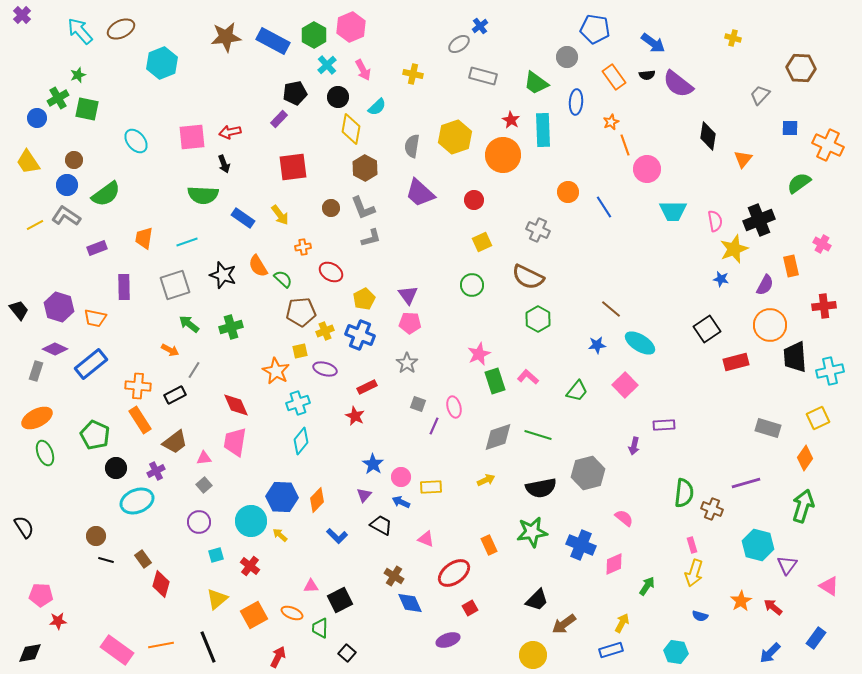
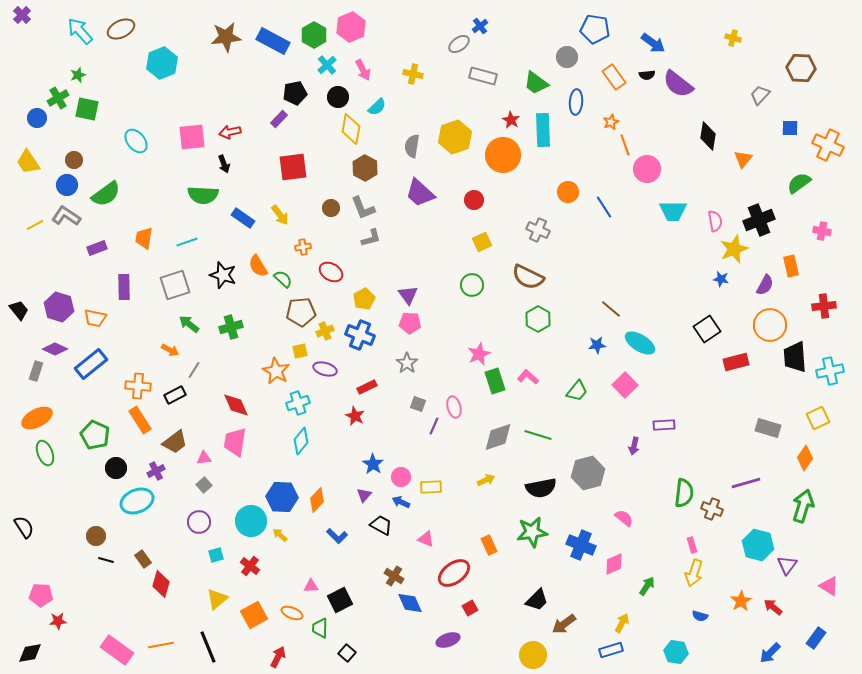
pink cross at (822, 244): moved 13 px up; rotated 18 degrees counterclockwise
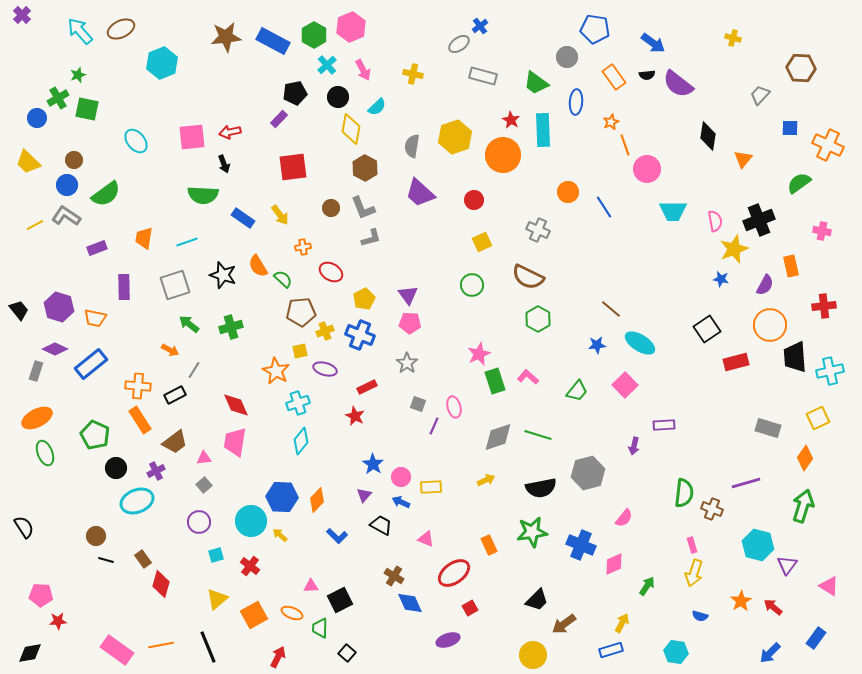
yellow trapezoid at (28, 162): rotated 12 degrees counterclockwise
pink semicircle at (624, 518): rotated 90 degrees clockwise
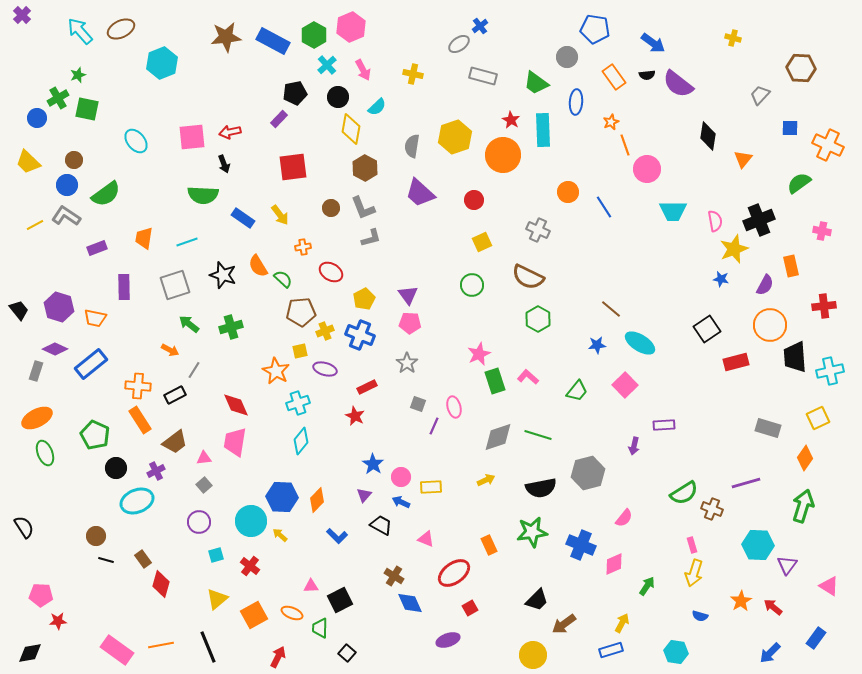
green semicircle at (684, 493): rotated 52 degrees clockwise
cyan hexagon at (758, 545): rotated 12 degrees counterclockwise
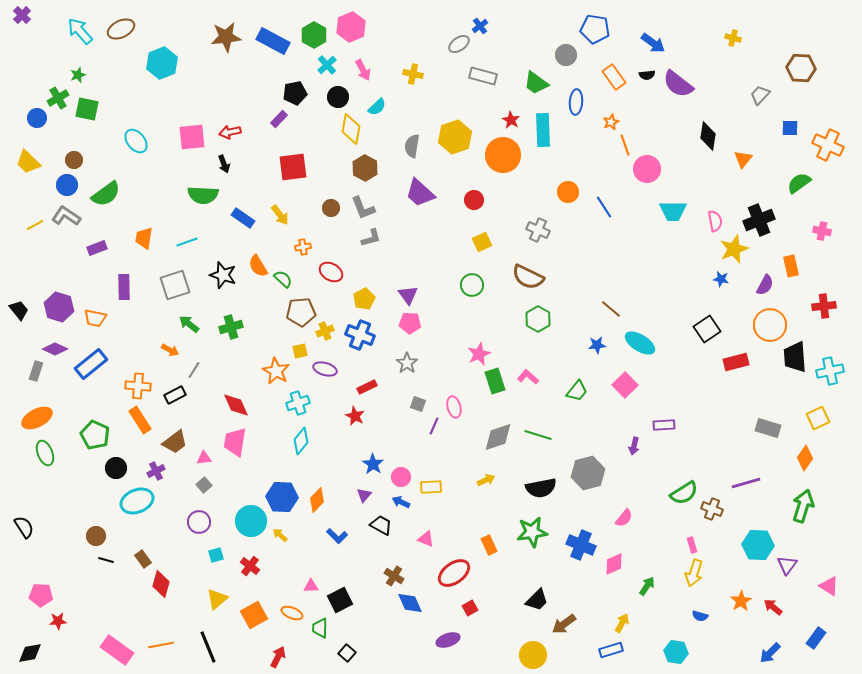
gray circle at (567, 57): moved 1 px left, 2 px up
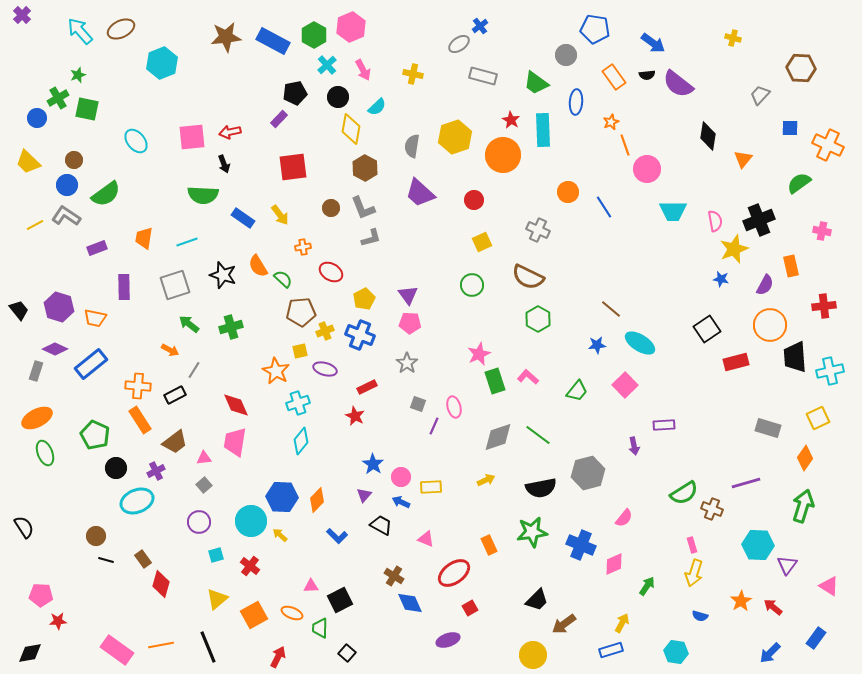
green line at (538, 435): rotated 20 degrees clockwise
purple arrow at (634, 446): rotated 24 degrees counterclockwise
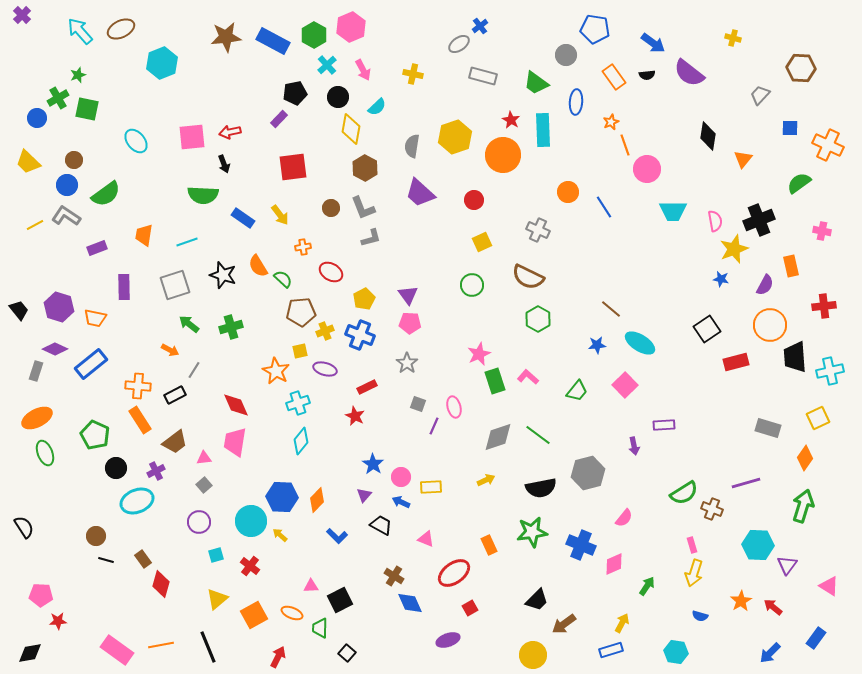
purple semicircle at (678, 84): moved 11 px right, 11 px up
orange trapezoid at (144, 238): moved 3 px up
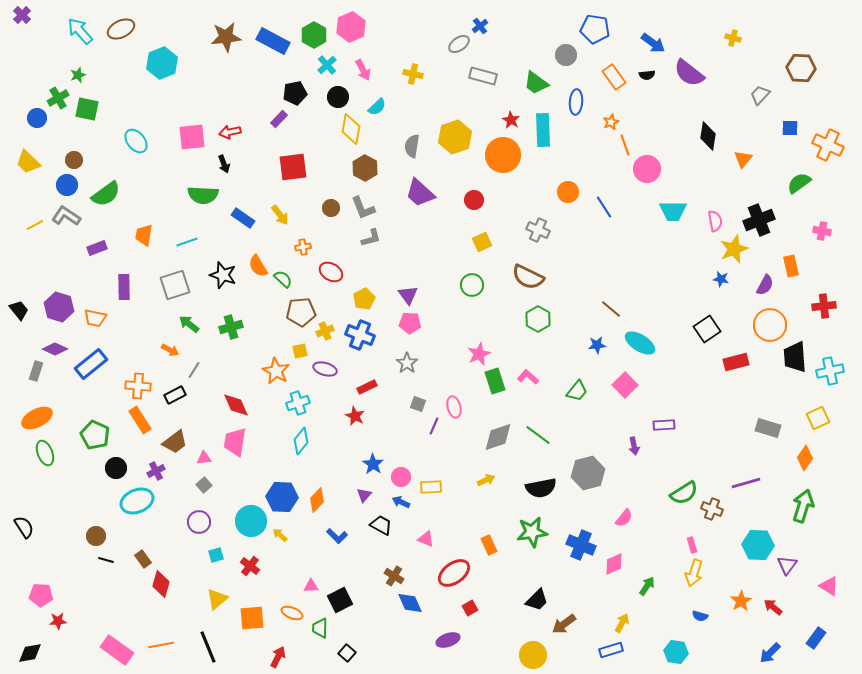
orange square at (254, 615): moved 2 px left, 3 px down; rotated 24 degrees clockwise
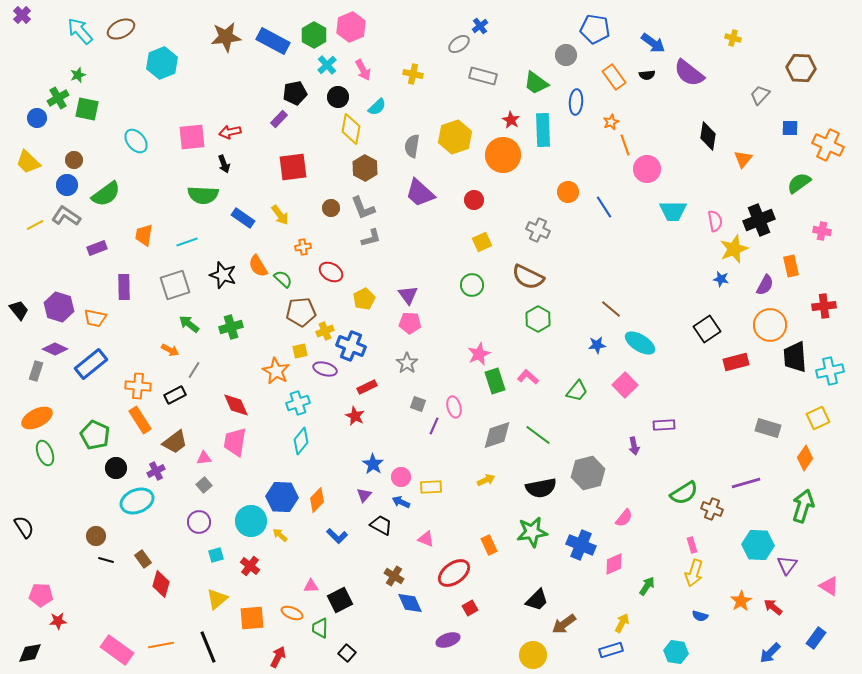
blue cross at (360, 335): moved 9 px left, 11 px down
gray diamond at (498, 437): moved 1 px left, 2 px up
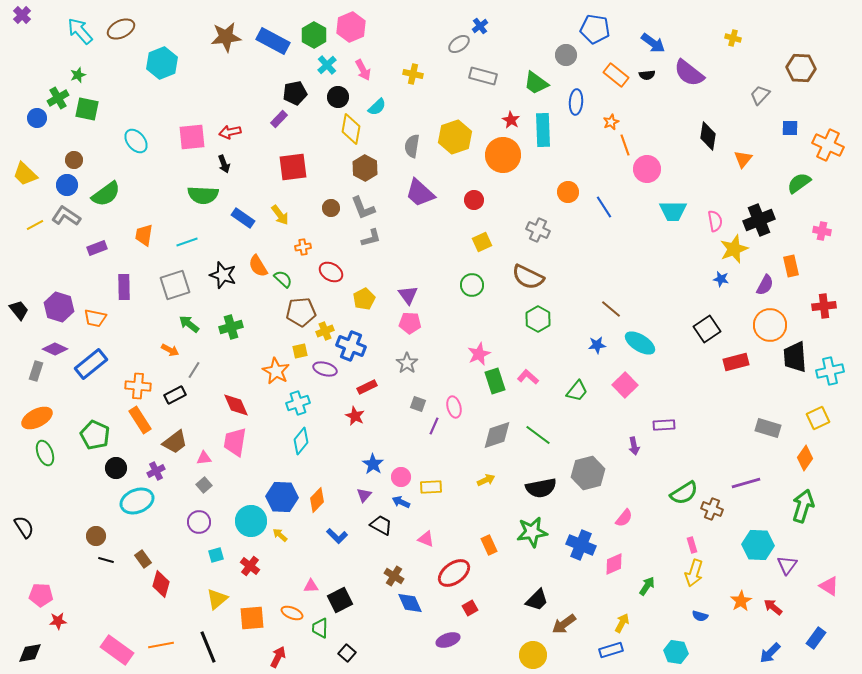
orange rectangle at (614, 77): moved 2 px right, 2 px up; rotated 15 degrees counterclockwise
yellow trapezoid at (28, 162): moved 3 px left, 12 px down
